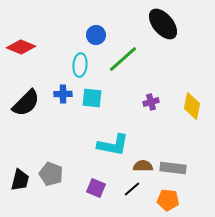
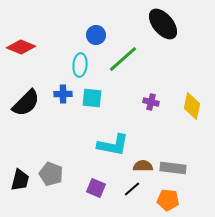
purple cross: rotated 28 degrees clockwise
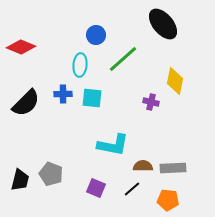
yellow diamond: moved 17 px left, 25 px up
gray rectangle: rotated 10 degrees counterclockwise
